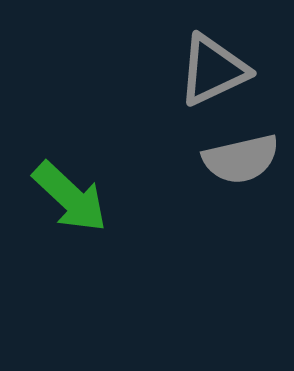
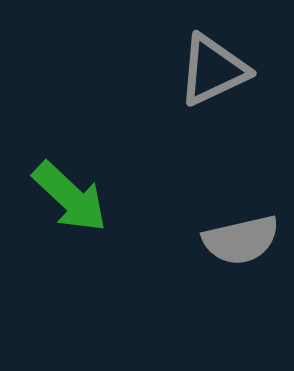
gray semicircle: moved 81 px down
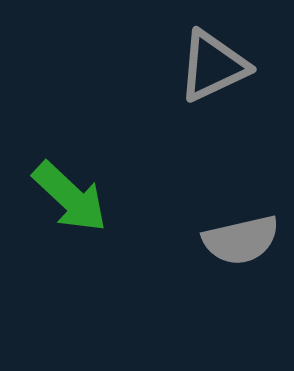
gray triangle: moved 4 px up
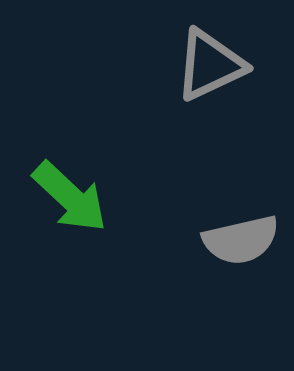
gray triangle: moved 3 px left, 1 px up
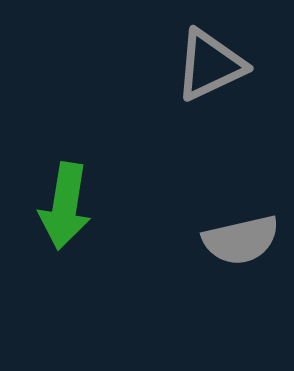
green arrow: moved 5 px left, 9 px down; rotated 56 degrees clockwise
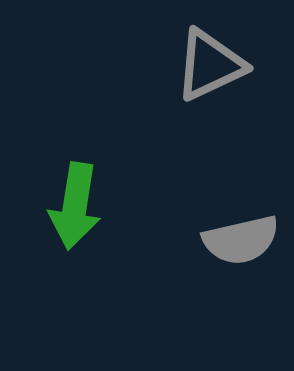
green arrow: moved 10 px right
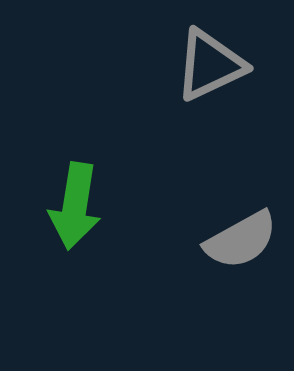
gray semicircle: rotated 16 degrees counterclockwise
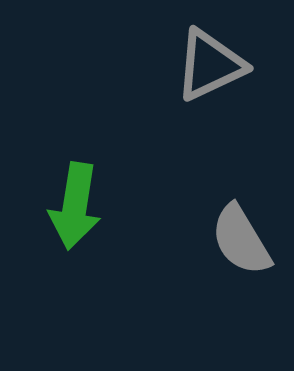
gray semicircle: rotated 88 degrees clockwise
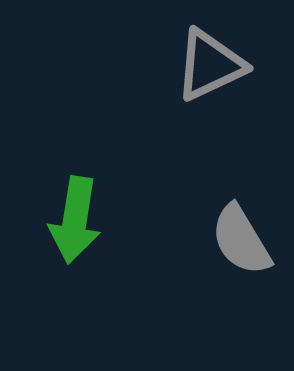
green arrow: moved 14 px down
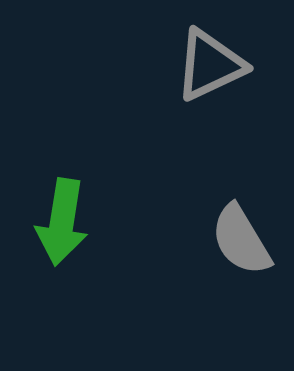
green arrow: moved 13 px left, 2 px down
